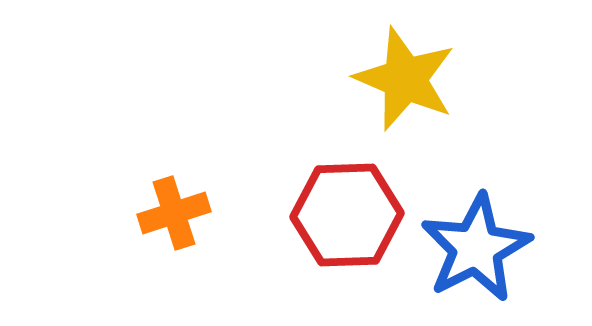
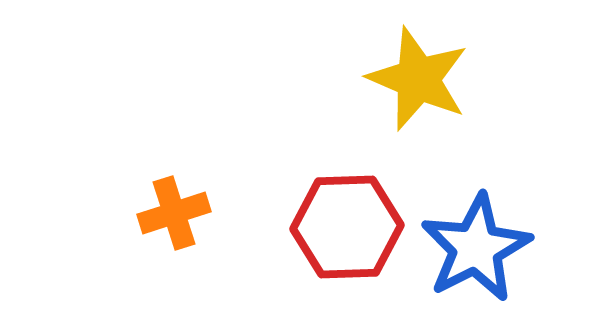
yellow star: moved 13 px right
red hexagon: moved 12 px down
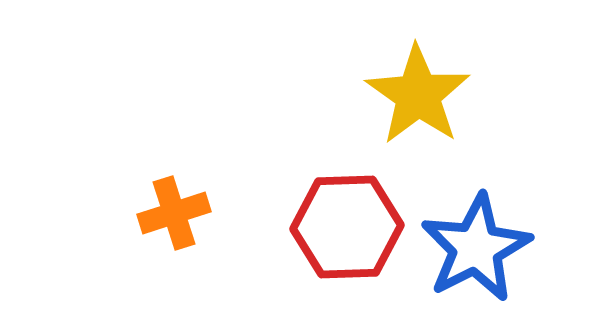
yellow star: moved 16 px down; rotated 12 degrees clockwise
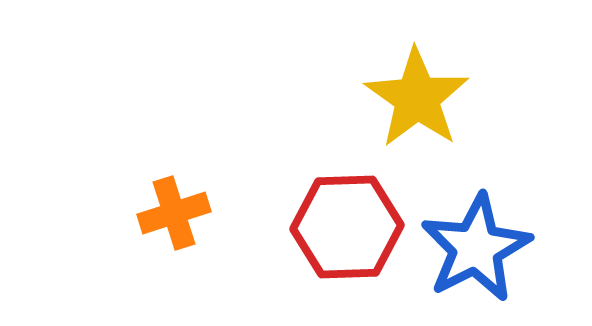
yellow star: moved 1 px left, 3 px down
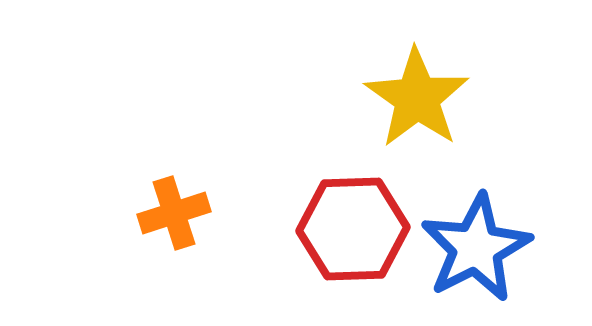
red hexagon: moved 6 px right, 2 px down
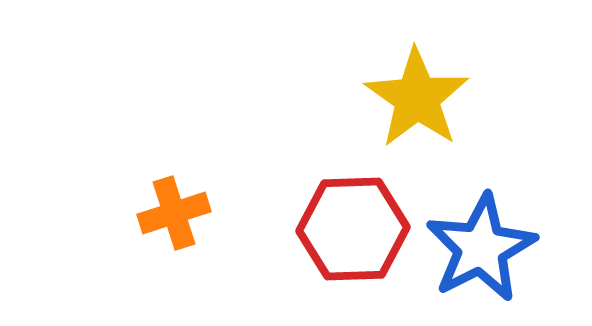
blue star: moved 5 px right
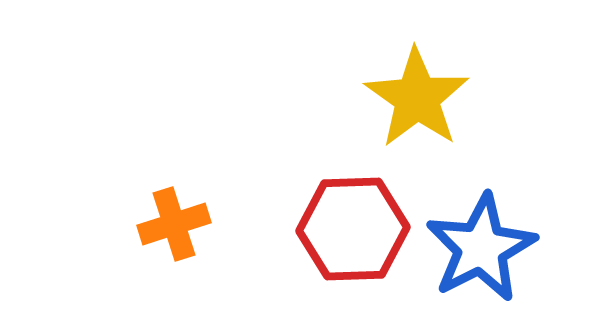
orange cross: moved 11 px down
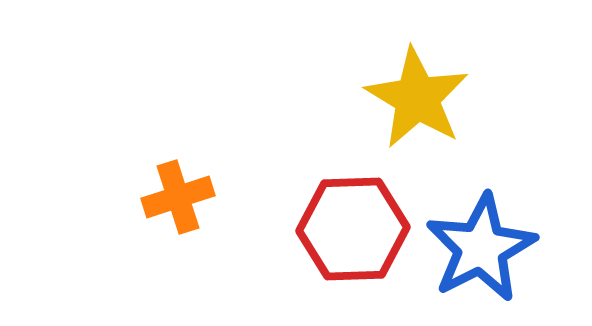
yellow star: rotated 4 degrees counterclockwise
orange cross: moved 4 px right, 27 px up
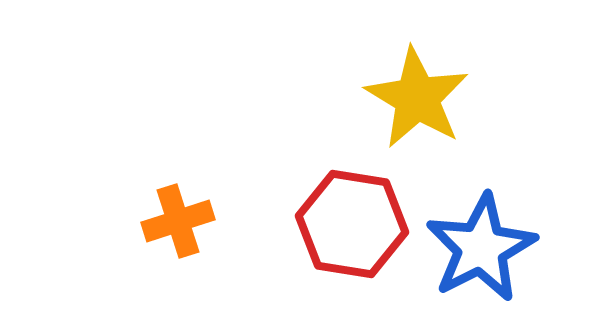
orange cross: moved 24 px down
red hexagon: moved 1 px left, 5 px up; rotated 11 degrees clockwise
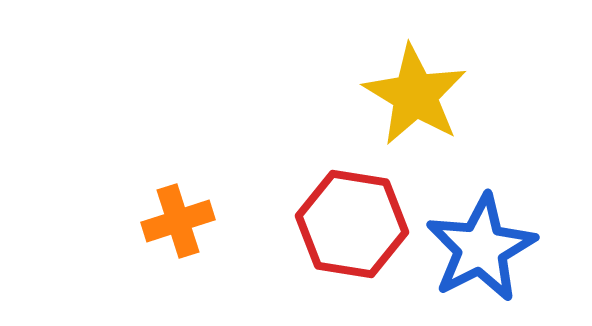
yellow star: moved 2 px left, 3 px up
